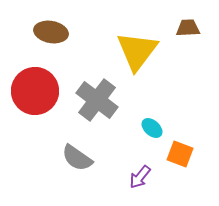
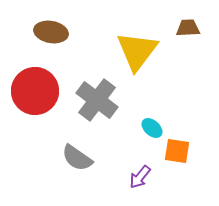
orange square: moved 3 px left, 3 px up; rotated 12 degrees counterclockwise
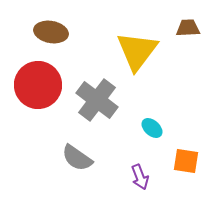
red circle: moved 3 px right, 6 px up
orange square: moved 9 px right, 10 px down
purple arrow: rotated 60 degrees counterclockwise
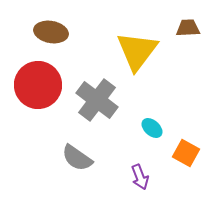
orange square: moved 8 px up; rotated 20 degrees clockwise
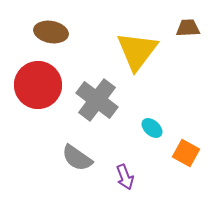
purple arrow: moved 15 px left
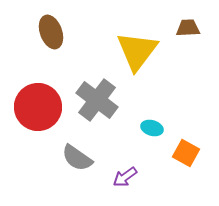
brown ellipse: rotated 60 degrees clockwise
red circle: moved 22 px down
cyan ellipse: rotated 25 degrees counterclockwise
purple arrow: rotated 75 degrees clockwise
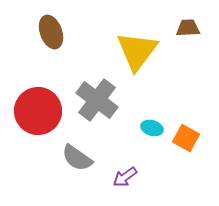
red circle: moved 4 px down
orange square: moved 15 px up
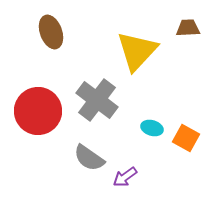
yellow triangle: rotated 6 degrees clockwise
gray semicircle: moved 12 px right
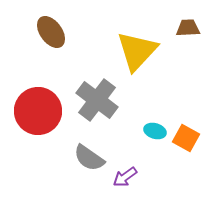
brown ellipse: rotated 16 degrees counterclockwise
cyan ellipse: moved 3 px right, 3 px down
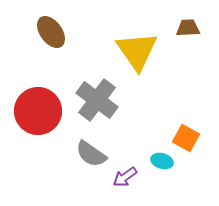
yellow triangle: rotated 18 degrees counterclockwise
cyan ellipse: moved 7 px right, 30 px down
gray semicircle: moved 2 px right, 4 px up
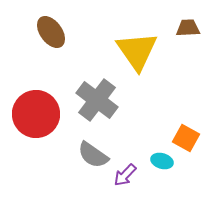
red circle: moved 2 px left, 3 px down
gray semicircle: moved 2 px right, 1 px down
purple arrow: moved 2 px up; rotated 10 degrees counterclockwise
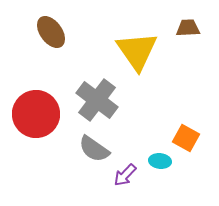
gray semicircle: moved 1 px right, 6 px up
cyan ellipse: moved 2 px left; rotated 10 degrees counterclockwise
